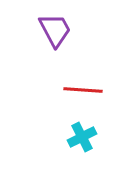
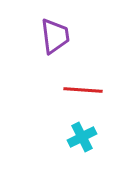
purple trapezoid: moved 6 px down; rotated 21 degrees clockwise
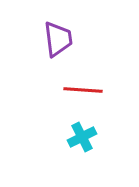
purple trapezoid: moved 3 px right, 3 px down
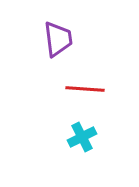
red line: moved 2 px right, 1 px up
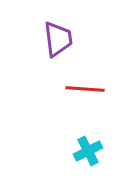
cyan cross: moved 6 px right, 14 px down
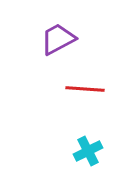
purple trapezoid: rotated 111 degrees counterclockwise
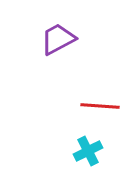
red line: moved 15 px right, 17 px down
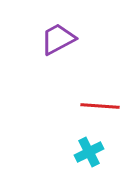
cyan cross: moved 1 px right, 1 px down
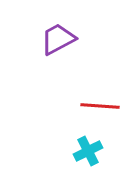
cyan cross: moved 1 px left, 1 px up
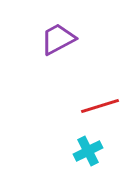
red line: rotated 21 degrees counterclockwise
